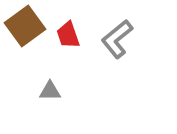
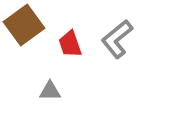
brown square: moved 1 px left, 1 px up
red trapezoid: moved 2 px right, 9 px down
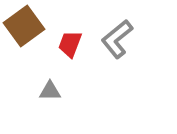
brown square: moved 1 px down
red trapezoid: rotated 40 degrees clockwise
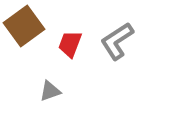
gray L-shape: moved 2 px down; rotated 6 degrees clockwise
gray triangle: rotated 20 degrees counterclockwise
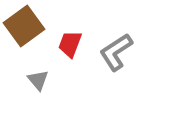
gray L-shape: moved 1 px left, 11 px down
gray triangle: moved 12 px left, 11 px up; rotated 50 degrees counterclockwise
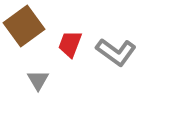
gray L-shape: rotated 111 degrees counterclockwise
gray triangle: rotated 10 degrees clockwise
